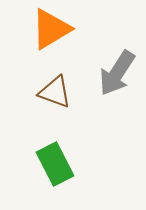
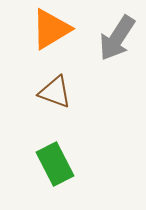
gray arrow: moved 35 px up
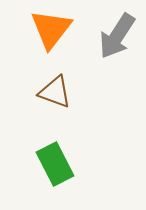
orange triangle: rotated 21 degrees counterclockwise
gray arrow: moved 2 px up
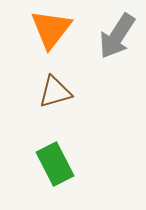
brown triangle: rotated 36 degrees counterclockwise
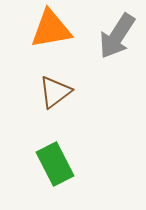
orange triangle: rotated 42 degrees clockwise
brown triangle: rotated 21 degrees counterclockwise
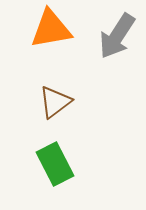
brown triangle: moved 10 px down
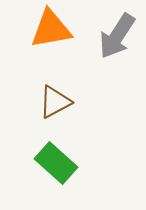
brown triangle: rotated 9 degrees clockwise
green rectangle: moved 1 px right, 1 px up; rotated 21 degrees counterclockwise
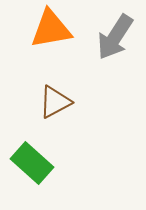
gray arrow: moved 2 px left, 1 px down
green rectangle: moved 24 px left
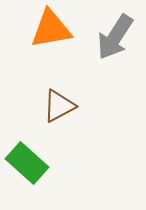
brown triangle: moved 4 px right, 4 px down
green rectangle: moved 5 px left
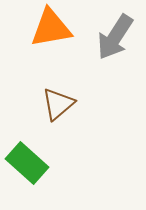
orange triangle: moved 1 px up
brown triangle: moved 1 px left, 2 px up; rotated 12 degrees counterclockwise
